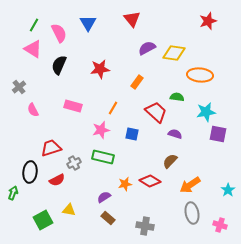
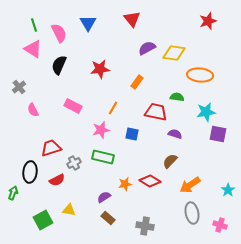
green line at (34, 25): rotated 48 degrees counterclockwise
pink rectangle at (73, 106): rotated 12 degrees clockwise
red trapezoid at (156, 112): rotated 30 degrees counterclockwise
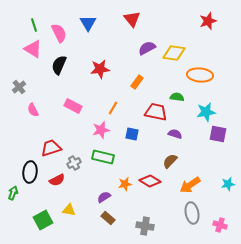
cyan star at (228, 190): moved 6 px up; rotated 24 degrees clockwise
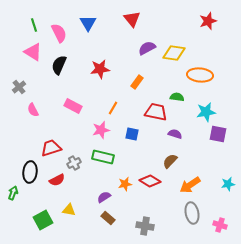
pink triangle at (33, 49): moved 3 px down
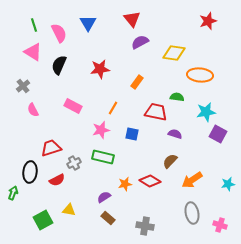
purple semicircle at (147, 48): moved 7 px left, 6 px up
gray cross at (19, 87): moved 4 px right, 1 px up
purple square at (218, 134): rotated 18 degrees clockwise
orange arrow at (190, 185): moved 2 px right, 5 px up
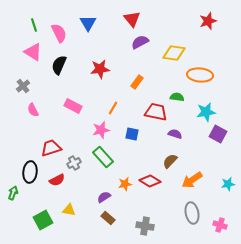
green rectangle at (103, 157): rotated 35 degrees clockwise
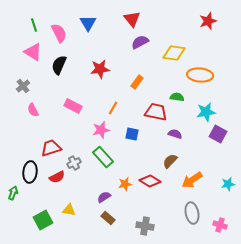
red semicircle at (57, 180): moved 3 px up
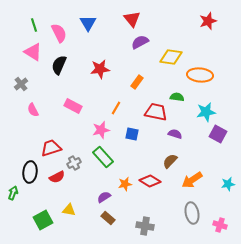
yellow diamond at (174, 53): moved 3 px left, 4 px down
gray cross at (23, 86): moved 2 px left, 2 px up
orange line at (113, 108): moved 3 px right
